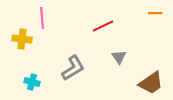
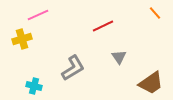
orange line: rotated 48 degrees clockwise
pink line: moved 4 px left, 3 px up; rotated 70 degrees clockwise
yellow cross: rotated 24 degrees counterclockwise
cyan cross: moved 2 px right, 4 px down
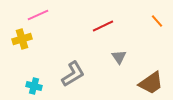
orange line: moved 2 px right, 8 px down
gray L-shape: moved 6 px down
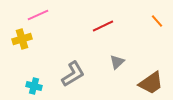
gray triangle: moved 2 px left, 5 px down; rotated 21 degrees clockwise
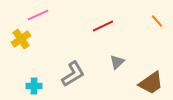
yellow cross: moved 1 px left; rotated 18 degrees counterclockwise
cyan cross: rotated 14 degrees counterclockwise
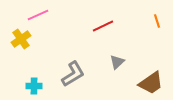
orange line: rotated 24 degrees clockwise
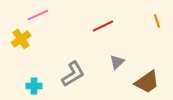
brown trapezoid: moved 4 px left, 1 px up
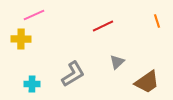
pink line: moved 4 px left
yellow cross: rotated 36 degrees clockwise
cyan cross: moved 2 px left, 2 px up
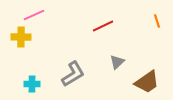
yellow cross: moved 2 px up
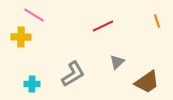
pink line: rotated 55 degrees clockwise
